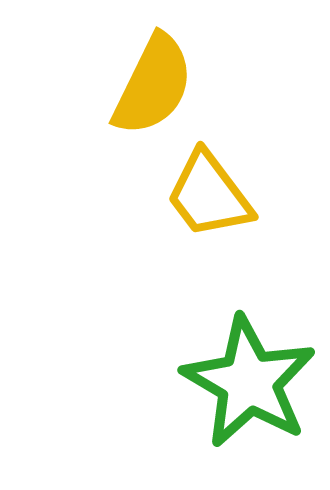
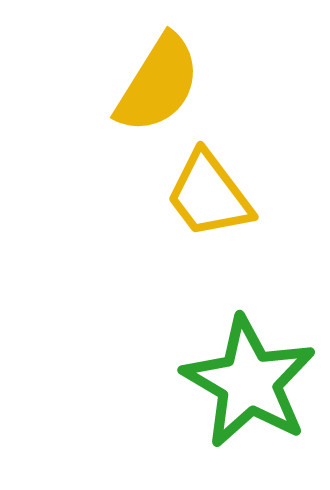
yellow semicircle: moved 5 px right, 1 px up; rotated 6 degrees clockwise
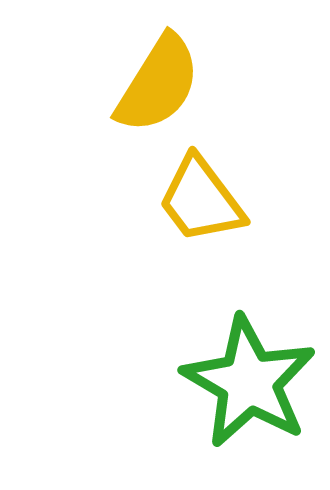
yellow trapezoid: moved 8 px left, 5 px down
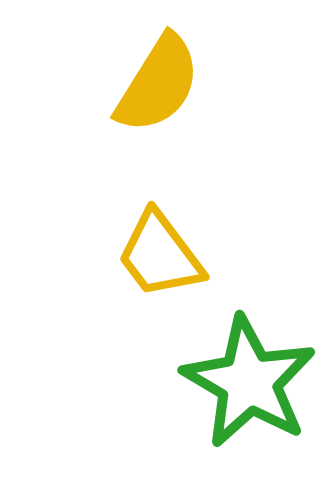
yellow trapezoid: moved 41 px left, 55 px down
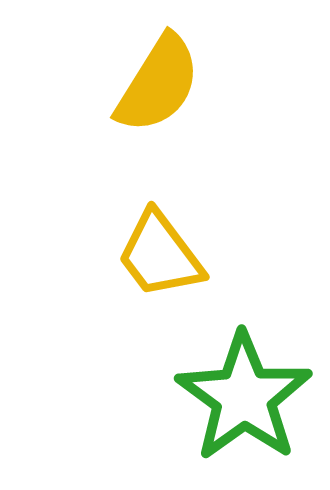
green star: moved 5 px left, 15 px down; rotated 6 degrees clockwise
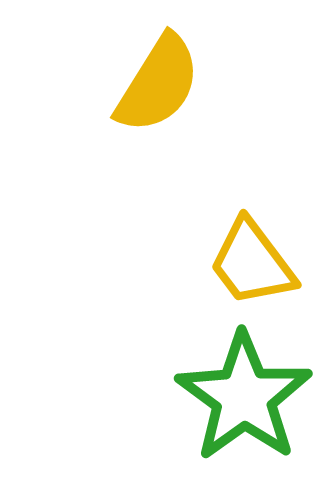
yellow trapezoid: moved 92 px right, 8 px down
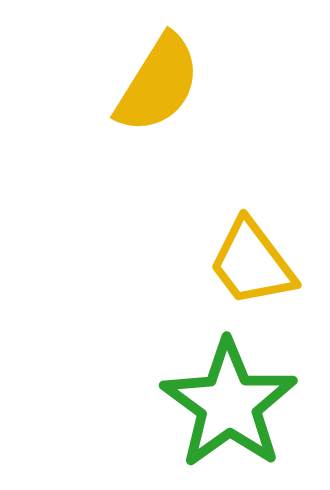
green star: moved 15 px left, 7 px down
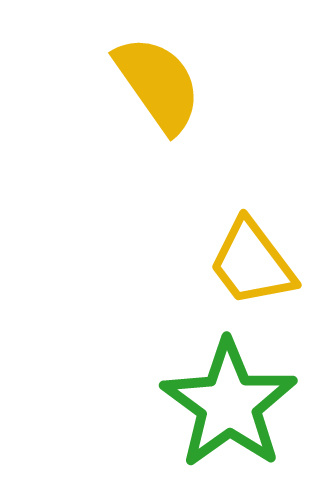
yellow semicircle: rotated 67 degrees counterclockwise
